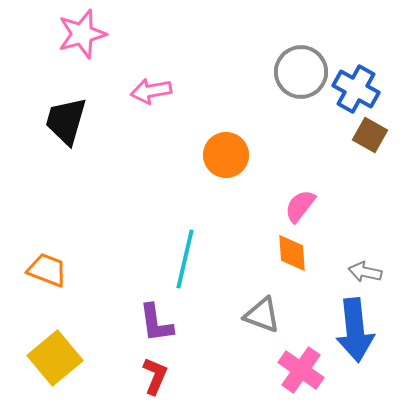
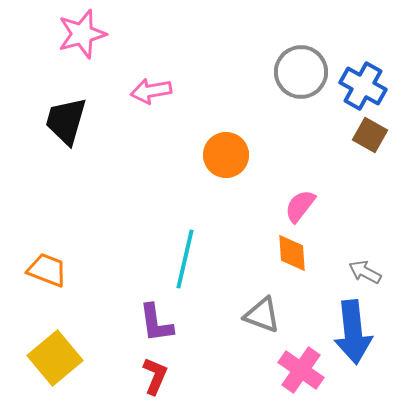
blue cross: moved 7 px right, 3 px up
gray arrow: rotated 16 degrees clockwise
blue arrow: moved 2 px left, 2 px down
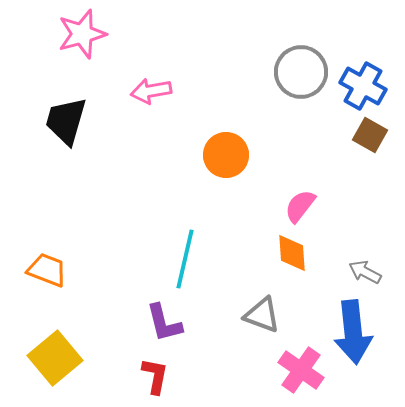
purple L-shape: moved 8 px right; rotated 6 degrees counterclockwise
red L-shape: rotated 12 degrees counterclockwise
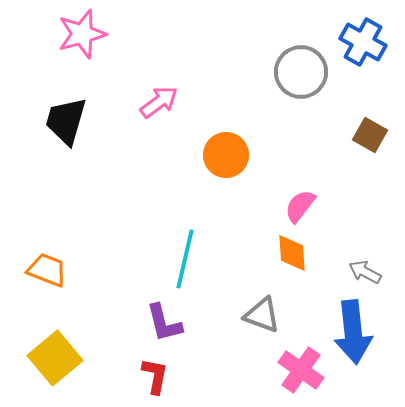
blue cross: moved 44 px up
pink arrow: moved 8 px right, 11 px down; rotated 153 degrees clockwise
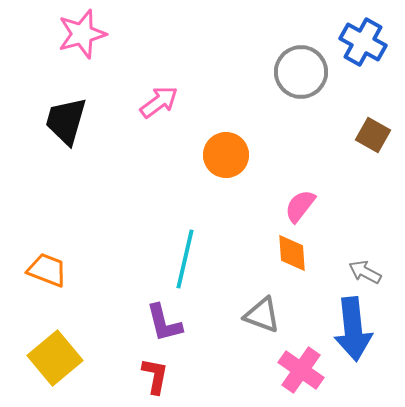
brown square: moved 3 px right
blue arrow: moved 3 px up
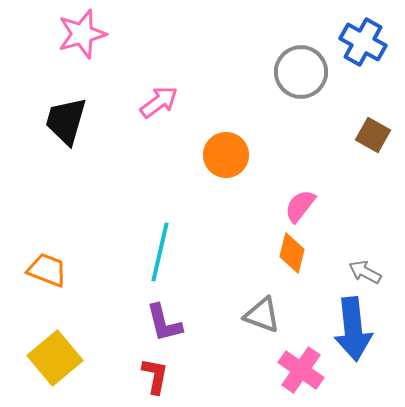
orange diamond: rotated 18 degrees clockwise
cyan line: moved 25 px left, 7 px up
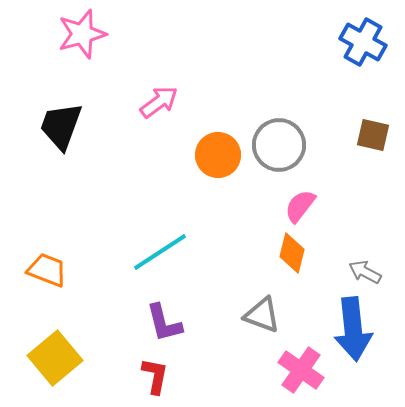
gray circle: moved 22 px left, 73 px down
black trapezoid: moved 5 px left, 5 px down; rotated 4 degrees clockwise
brown square: rotated 16 degrees counterclockwise
orange circle: moved 8 px left
cyan line: rotated 44 degrees clockwise
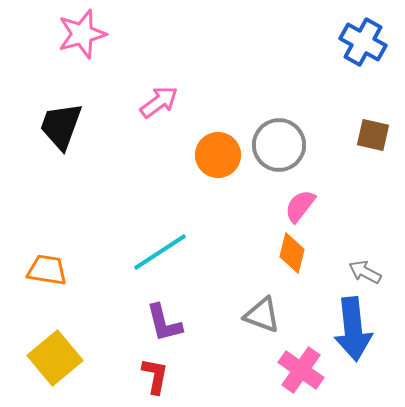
orange trapezoid: rotated 12 degrees counterclockwise
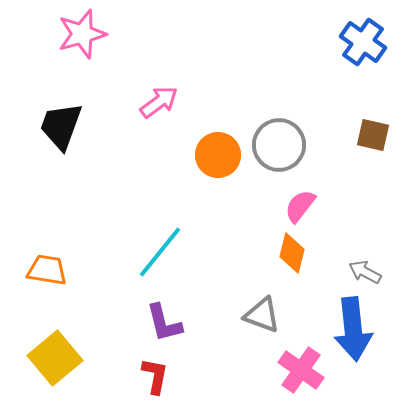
blue cross: rotated 6 degrees clockwise
cyan line: rotated 18 degrees counterclockwise
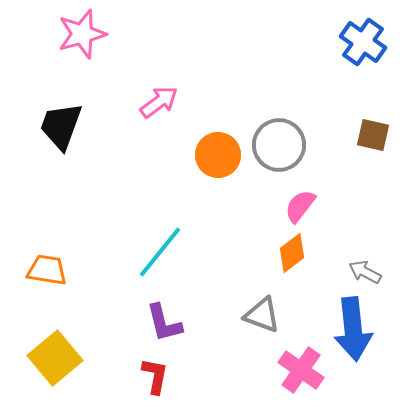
orange diamond: rotated 39 degrees clockwise
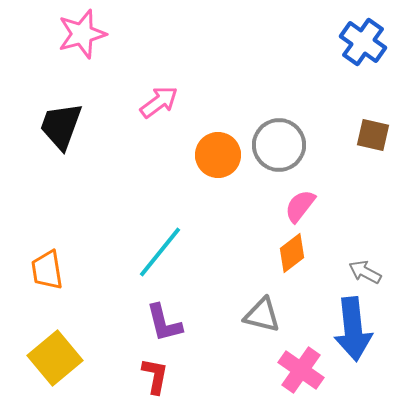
orange trapezoid: rotated 108 degrees counterclockwise
gray triangle: rotated 6 degrees counterclockwise
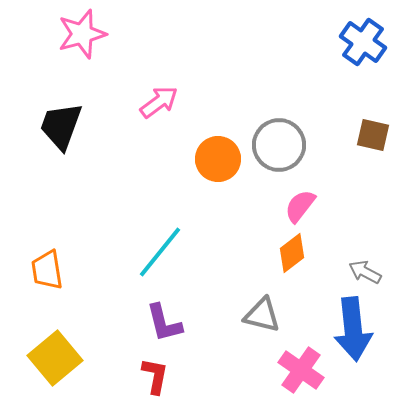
orange circle: moved 4 px down
